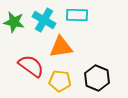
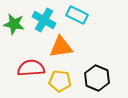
cyan rectangle: rotated 25 degrees clockwise
green star: moved 2 px down
red semicircle: moved 2 px down; rotated 40 degrees counterclockwise
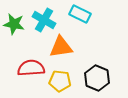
cyan rectangle: moved 3 px right, 1 px up
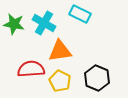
cyan cross: moved 3 px down
orange triangle: moved 1 px left, 4 px down
red semicircle: moved 1 px down
yellow pentagon: rotated 20 degrees clockwise
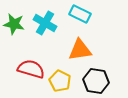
cyan cross: moved 1 px right
orange triangle: moved 20 px right, 1 px up
red semicircle: rotated 20 degrees clockwise
black hexagon: moved 1 px left, 3 px down; rotated 15 degrees counterclockwise
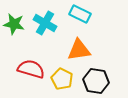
orange triangle: moved 1 px left
yellow pentagon: moved 2 px right, 2 px up
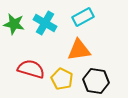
cyan rectangle: moved 3 px right, 3 px down; rotated 55 degrees counterclockwise
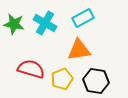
cyan rectangle: moved 1 px down
yellow pentagon: rotated 25 degrees clockwise
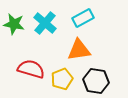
cyan cross: rotated 10 degrees clockwise
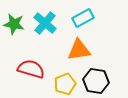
yellow pentagon: moved 3 px right, 5 px down
